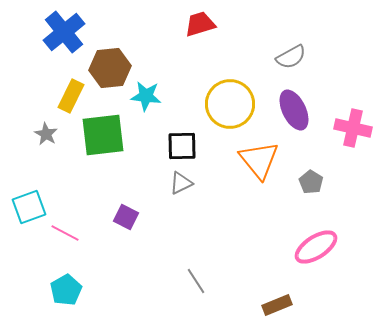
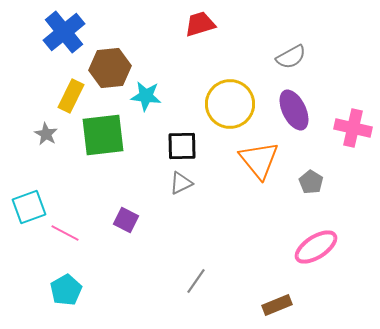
purple square: moved 3 px down
gray line: rotated 68 degrees clockwise
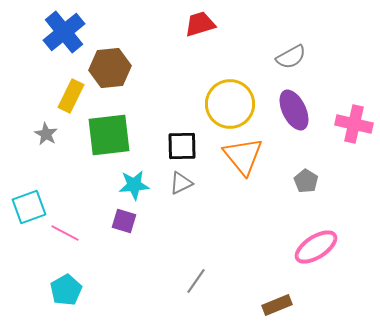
cyan star: moved 12 px left, 89 px down; rotated 12 degrees counterclockwise
pink cross: moved 1 px right, 4 px up
green square: moved 6 px right
orange triangle: moved 16 px left, 4 px up
gray pentagon: moved 5 px left, 1 px up
purple square: moved 2 px left, 1 px down; rotated 10 degrees counterclockwise
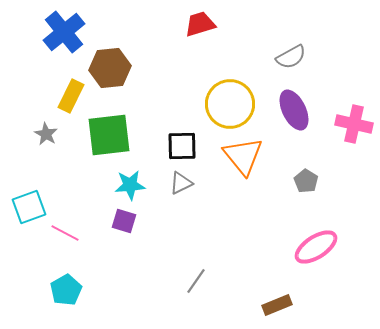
cyan star: moved 4 px left
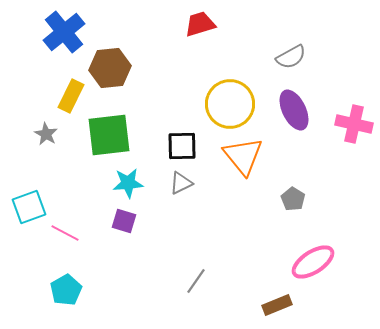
gray pentagon: moved 13 px left, 18 px down
cyan star: moved 2 px left, 2 px up
pink ellipse: moved 3 px left, 15 px down
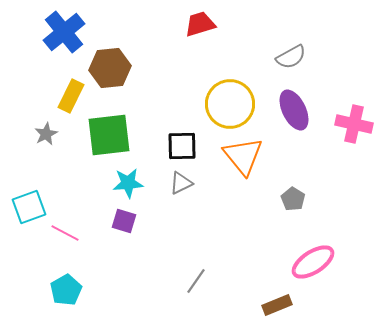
gray star: rotated 15 degrees clockwise
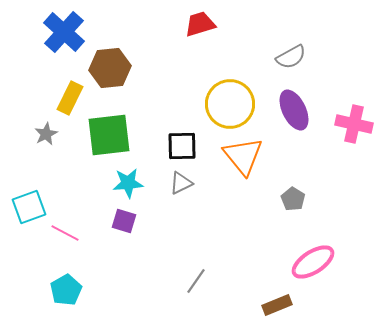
blue cross: rotated 9 degrees counterclockwise
yellow rectangle: moved 1 px left, 2 px down
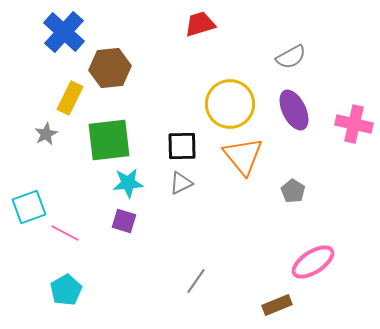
green square: moved 5 px down
gray pentagon: moved 8 px up
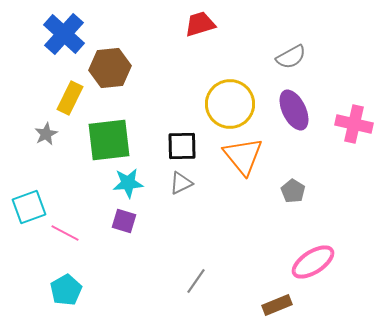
blue cross: moved 2 px down
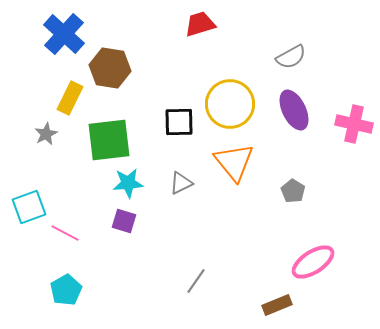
brown hexagon: rotated 15 degrees clockwise
black square: moved 3 px left, 24 px up
orange triangle: moved 9 px left, 6 px down
